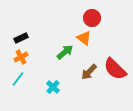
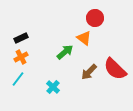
red circle: moved 3 px right
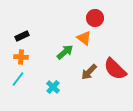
black rectangle: moved 1 px right, 2 px up
orange cross: rotated 32 degrees clockwise
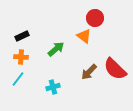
orange triangle: moved 2 px up
green arrow: moved 9 px left, 3 px up
cyan cross: rotated 32 degrees clockwise
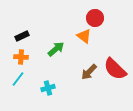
cyan cross: moved 5 px left, 1 px down
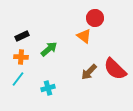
green arrow: moved 7 px left
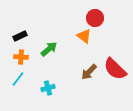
black rectangle: moved 2 px left
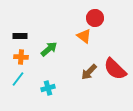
black rectangle: rotated 24 degrees clockwise
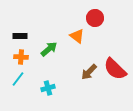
orange triangle: moved 7 px left
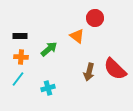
brown arrow: rotated 30 degrees counterclockwise
